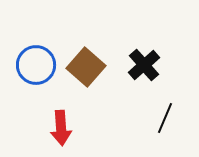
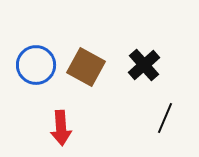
brown square: rotated 12 degrees counterclockwise
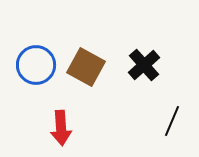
black line: moved 7 px right, 3 px down
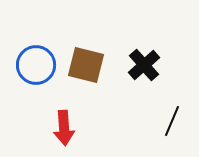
brown square: moved 2 px up; rotated 15 degrees counterclockwise
red arrow: moved 3 px right
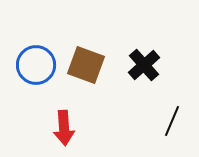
brown square: rotated 6 degrees clockwise
